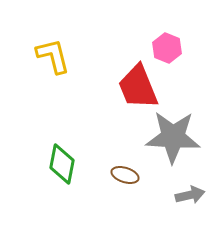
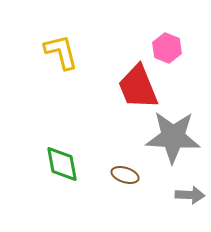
yellow L-shape: moved 8 px right, 4 px up
green diamond: rotated 21 degrees counterclockwise
gray arrow: rotated 16 degrees clockwise
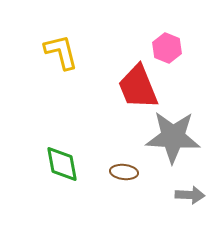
brown ellipse: moved 1 px left, 3 px up; rotated 12 degrees counterclockwise
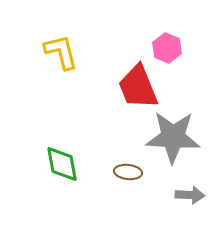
brown ellipse: moved 4 px right
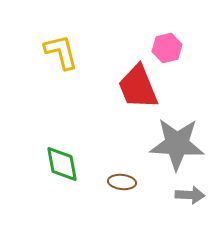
pink hexagon: rotated 24 degrees clockwise
gray star: moved 4 px right, 7 px down
brown ellipse: moved 6 px left, 10 px down
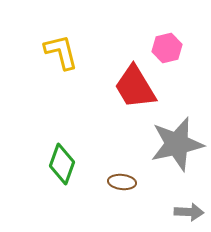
red trapezoid: moved 3 px left; rotated 9 degrees counterclockwise
gray star: rotated 16 degrees counterclockwise
green diamond: rotated 30 degrees clockwise
gray arrow: moved 1 px left, 17 px down
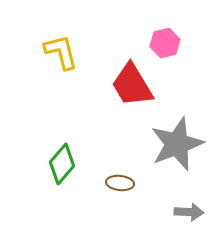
pink hexagon: moved 2 px left, 5 px up
red trapezoid: moved 3 px left, 2 px up
gray star: rotated 8 degrees counterclockwise
green diamond: rotated 21 degrees clockwise
brown ellipse: moved 2 px left, 1 px down
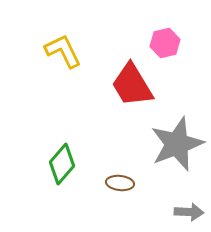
yellow L-shape: moved 2 px right, 1 px up; rotated 12 degrees counterclockwise
